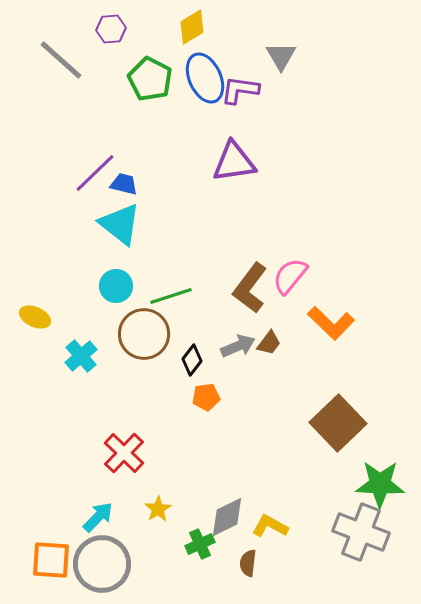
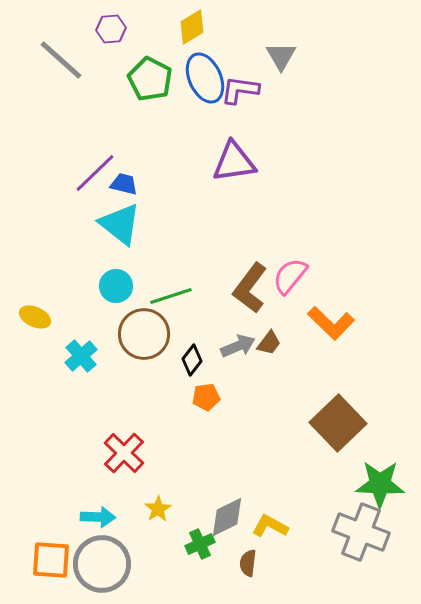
cyan arrow: rotated 48 degrees clockwise
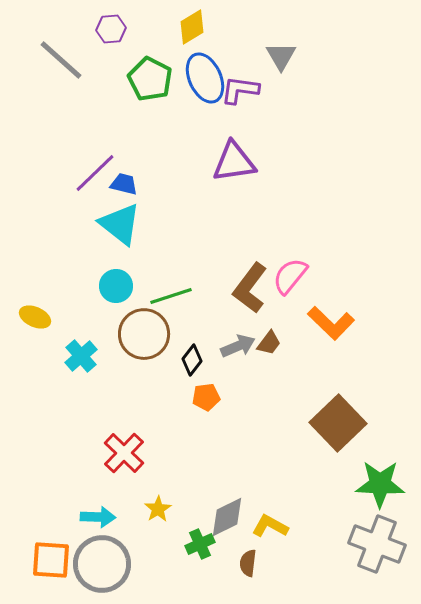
gray cross: moved 16 px right, 12 px down
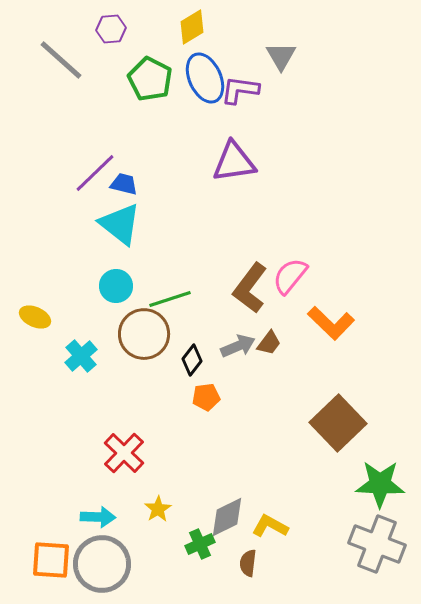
green line: moved 1 px left, 3 px down
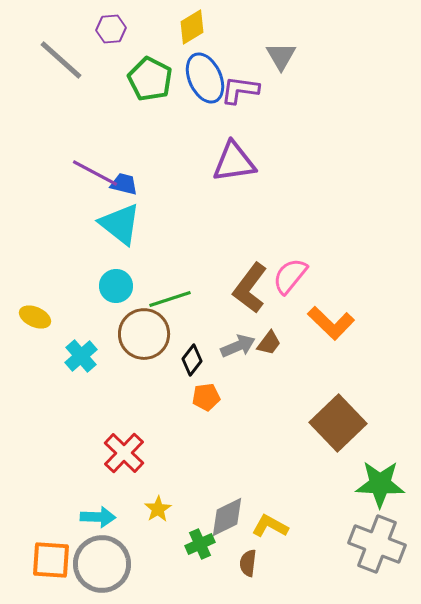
purple line: rotated 72 degrees clockwise
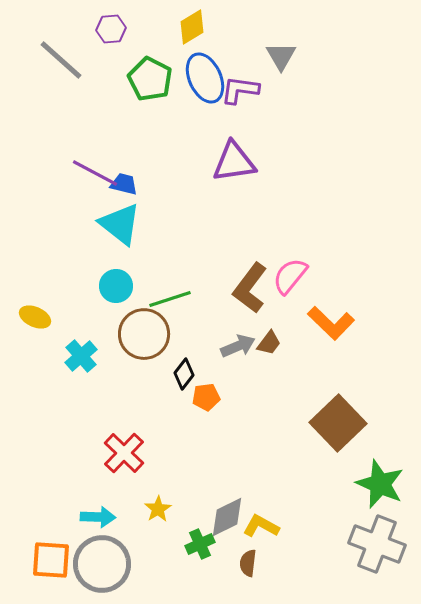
black diamond: moved 8 px left, 14 px down
green star: rotated 21 degrees clockwise
yellow L-shape: moved 9 px left
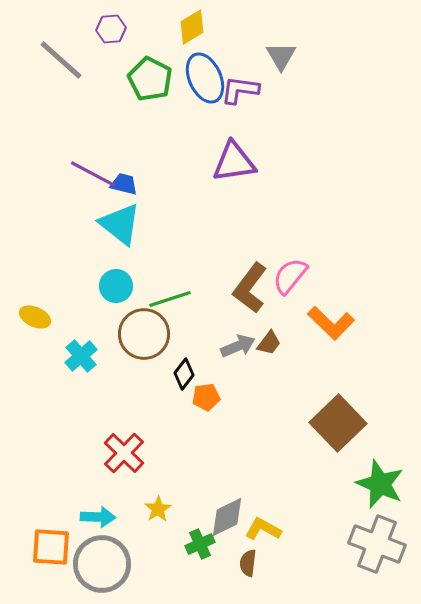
purple line: moved 2 px left, 1 px down
yellow L-shape: moved 2 px right, 3 px down
orange square: moved 13 px up
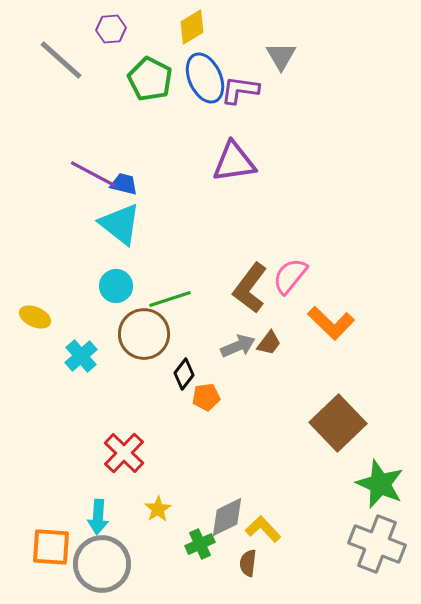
cyan arrow: rotated 92 degrees clockwise
yellow L-shape: rotated 18 degrees clockwise
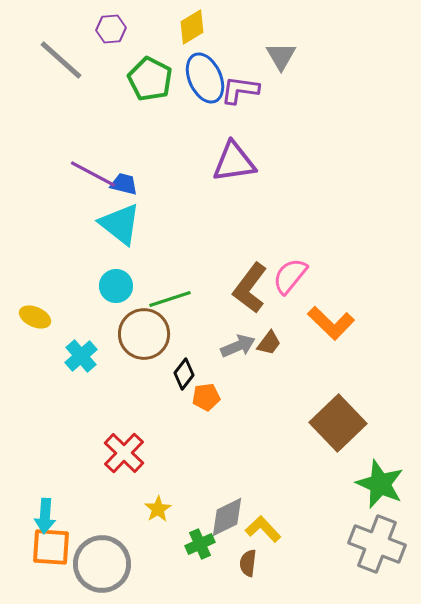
cyan arrow: moved 53 px left, 1 px up
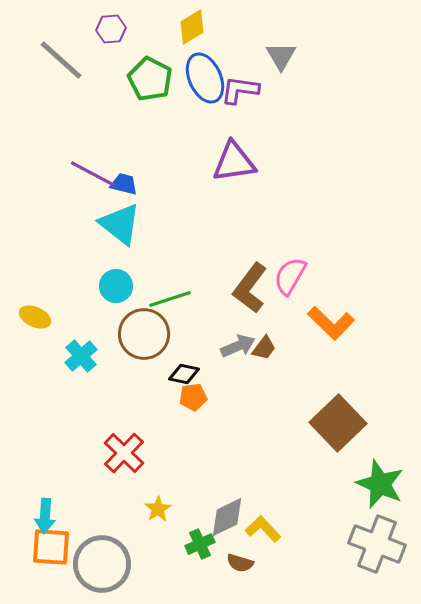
pink semicircle: rotated 9 degrees counterclockwise
brown trapezoid: moved 5 px left, 5 px down
black diamond: rotated 64 degrees clockwise
orange pentagon: moved 13 px left
brown semicircle: moved 8 px left; rotated 80 degrees counterclockwise
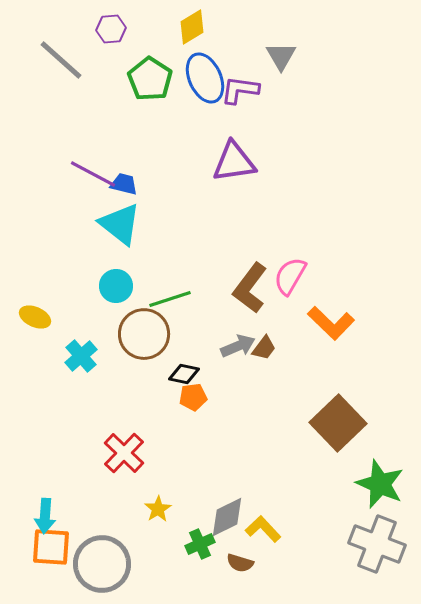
green pentagon: rotated 6 degrees clockwise
